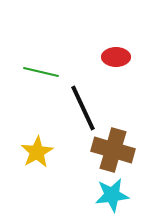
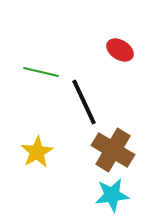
red ellipse: moved 4 px right, 7 px up; rotated 32 degrees clockwise
black line: moved 1 px right, 6 px up
brown cross: rotated 15 degrees clockwise
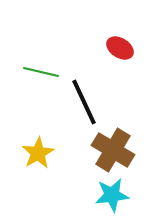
red ellipse: moved 2 px up
yellow star: moved 1 px right, 1 px down
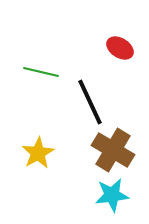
black line: moved 6 px right
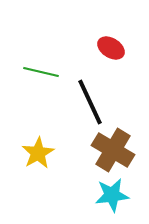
red ellipse: moved 9 px left
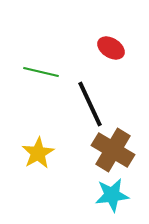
black line: moved 2 px down
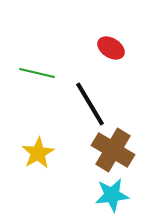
green line: moved 4 px left, 1 px down
black line: rotated 6 degrees counterclockwise
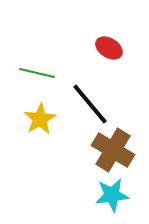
red ellipse: moved 2 px left
black line: rotated 9 degrees counterclockwise
yellow star: moved 2 px right, 34 px up
